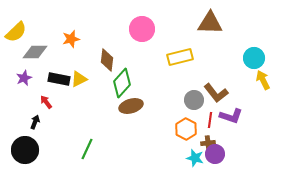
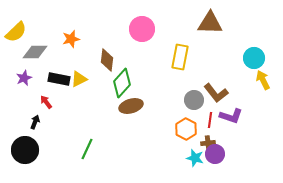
yellow rectangle: rotated 65 degrees counterclockwise
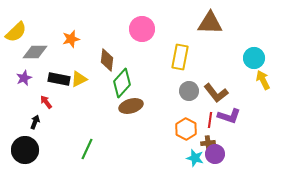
gray circle: moved 5 px left, 9 px up
purple L-shape: moved 2 px left
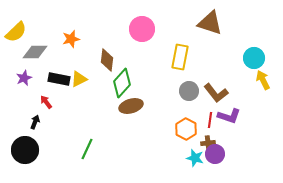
brown triangle: rotated 16 degrees clockwise
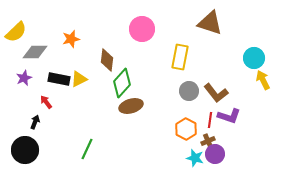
brown cross: moved 2 px up; rotated 16 degrees counterclockwise
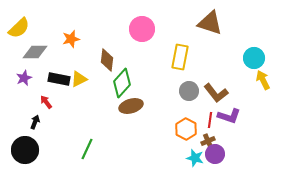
yellow semicircle: moved 3 px right, 4 px up
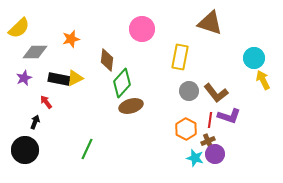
yellow triangle: moved 4 px left, 1 px up
